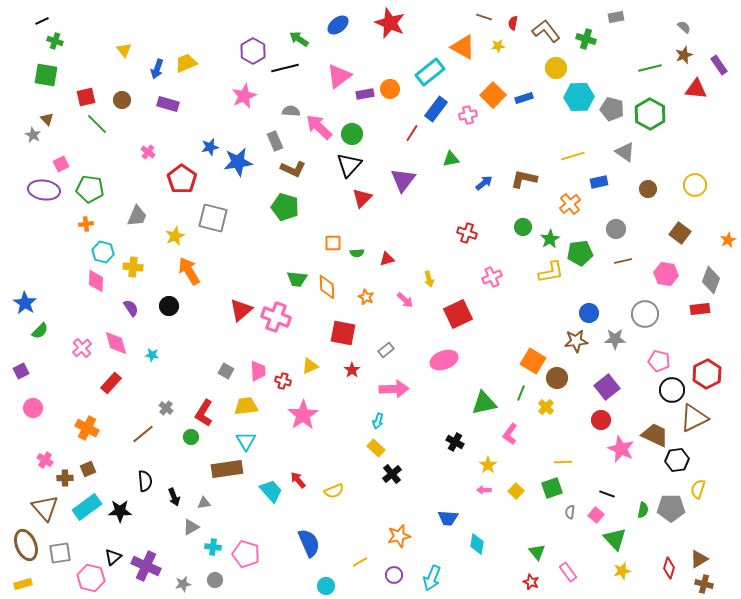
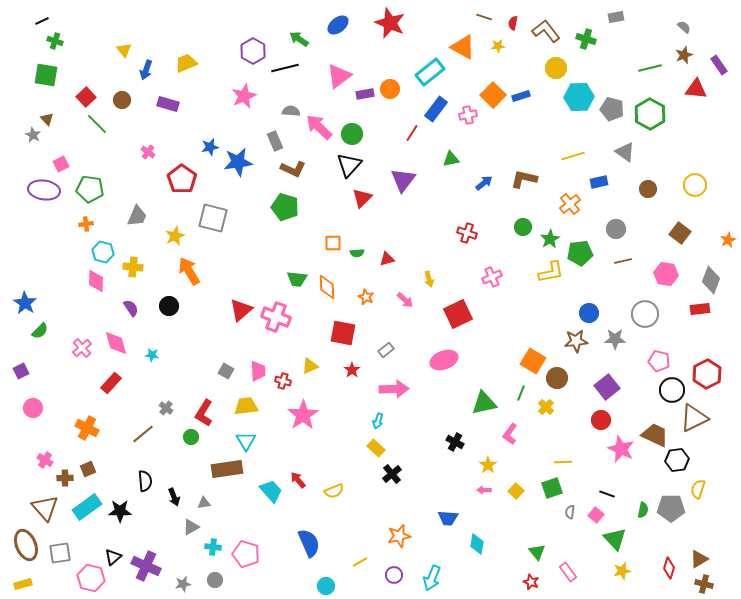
blue arrow at (157, 69): moved 11 px left, 1 px down
red square at (86, 97): rotated 30 degrees counterclockwise
blue rectangle at (524, 98): moved 3 px left, 2 px up
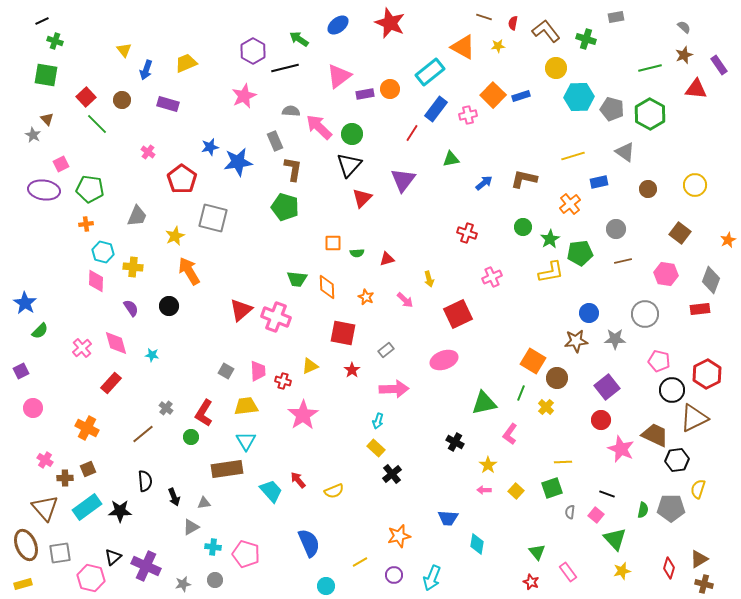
brown L-shape at (293, 169): rotated 105 degrees counterclockwise
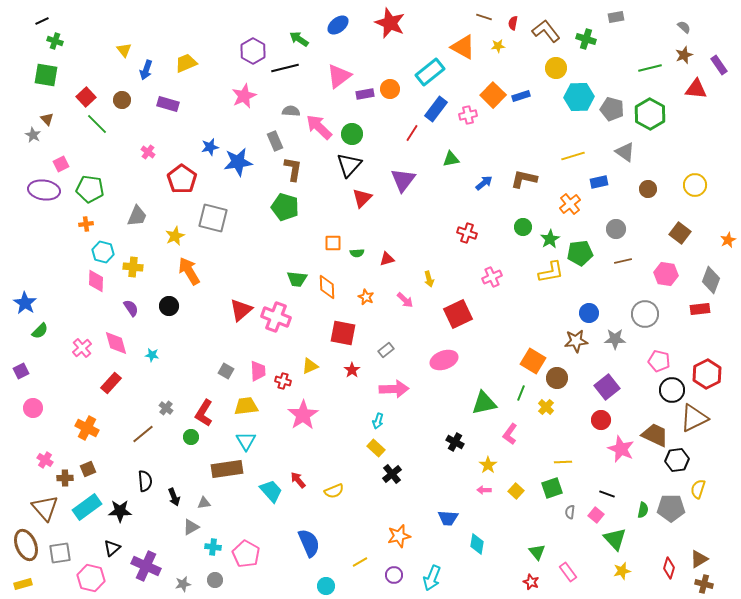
pink pentagon at (246, 554): rotated 12 degrees clockwise
black triangle at (113, 557): moved 1 px left, 9 px up
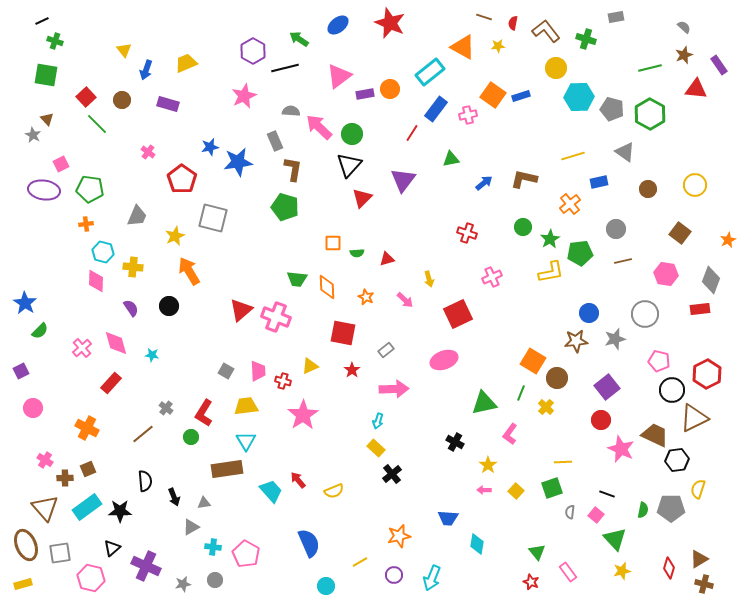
orange square at (493, 95): rotated 10 degrees counterclockwise
gray star at (615, 339): rotated 15 degrees counterclockwise
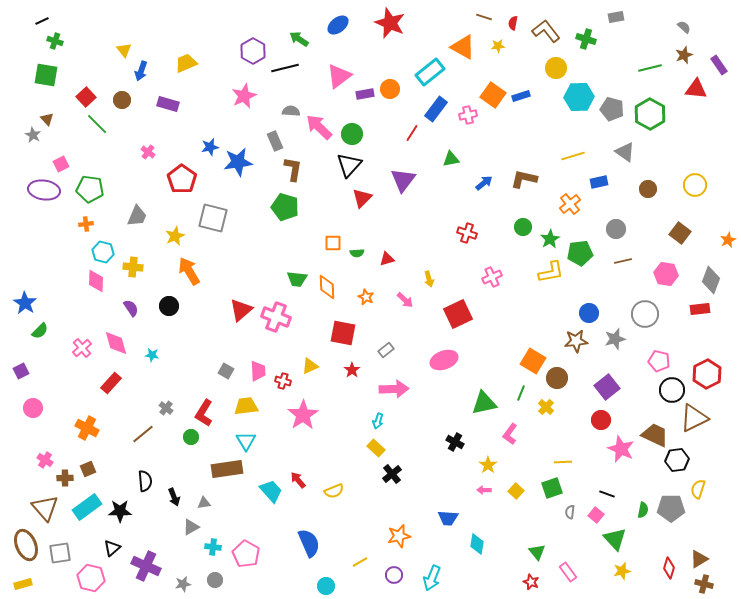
blue arrow at (146, 70): moved 5 px left, 1 px down
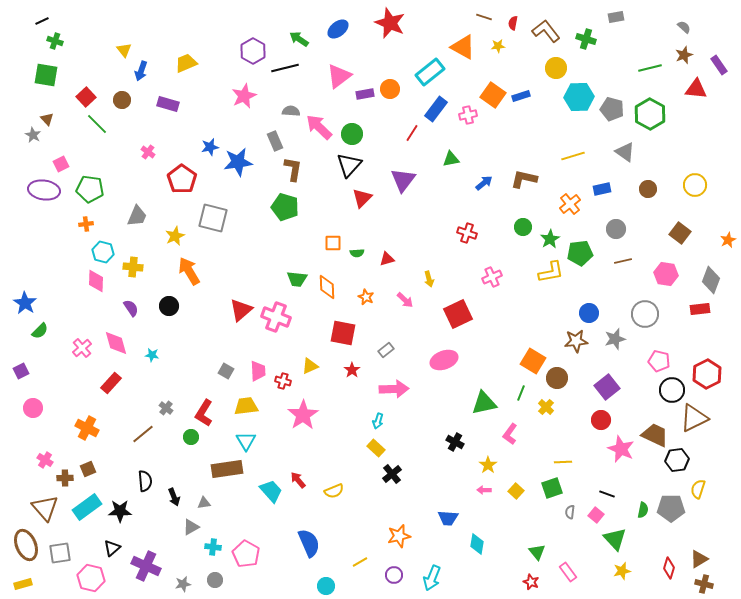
blue ellipse at (338, 25): moved 4 px down
blue rectangle at (599, 182): moved 3 px right, 7 px down
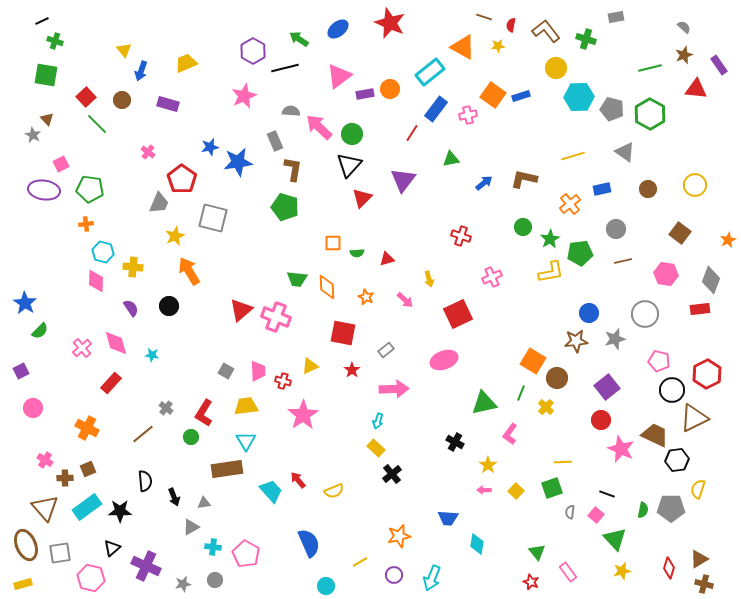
red semicircle at (513, 23): moved 2 px left, 2 px down
gray trapezoid at (137, 216): moved 22 px right, 13 px up
red cross at (467, 233): moved 6 px left, 3 px down
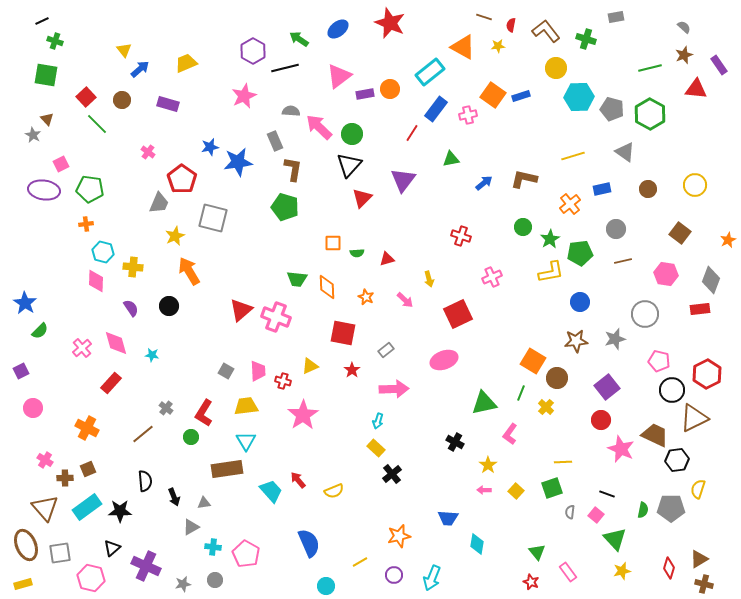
blue arrow at (141, 71): moved 1 px left, 2 px up; rotated 150 degrees counterclockwise
blue circle at (589, 313): moved 9 px left, 11 px up
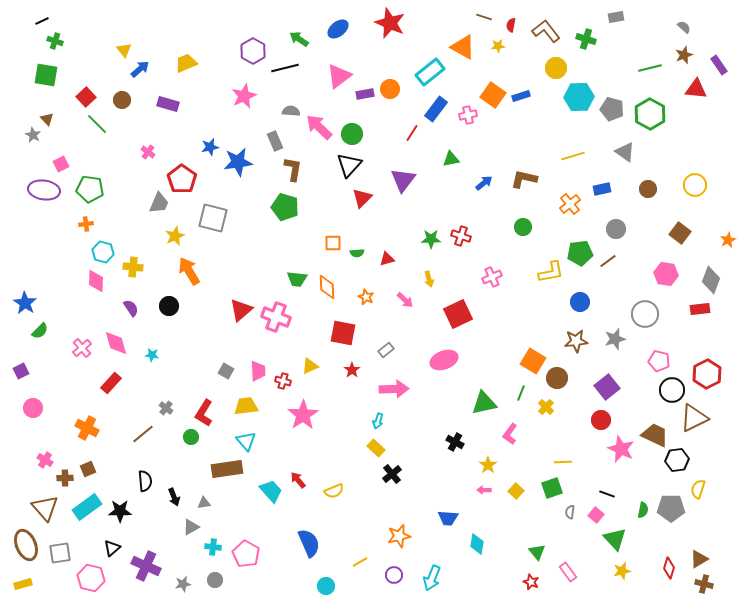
green star at (550, 239): moved 119 px left; rotated 30 degrees clockwise
brown line at (623, 261): moved 15 px left; rotated 24 degrees counterclockwise
cyan triangle at (246, 441): rotated 10 degrees counterclockwise
